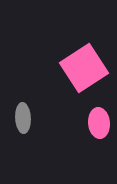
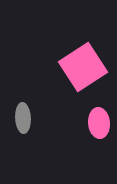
pink square: moved 1 px left, 1 px up
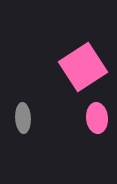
pink ellipse: moved 2 px left, 5 px up
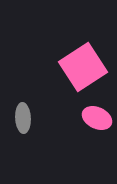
pink ellipse: rotated 60 degrees counterclockwise
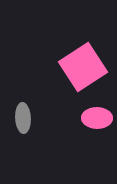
pink ellipse: rotated 24 degrees counterclockwise
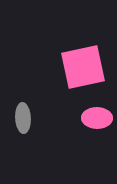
pink square: rotated 21 degrees clockwise
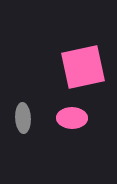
pink ellipse: moved 25 px left
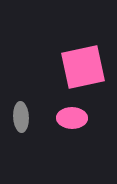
gray ellipse: moved 2 px left, 1 px up
